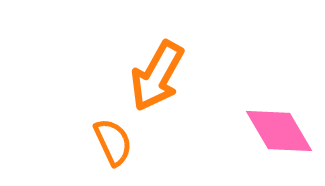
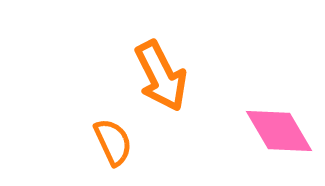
orange arrow: moved 4 px right; rotated 56 degrees counterclockwise
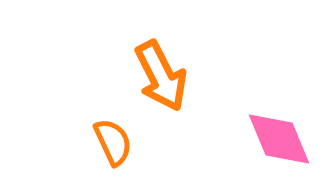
pink diamond: moved 8 px down; rotated 8 degrees clockwise
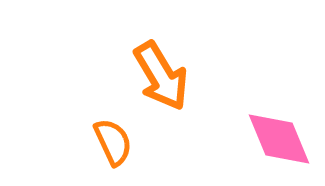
orange arrow: rotated 4 degrees counterclockwise
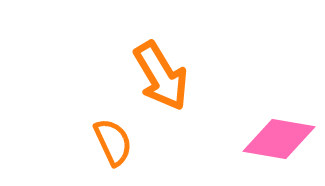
pink diamond: rotated 58 degrees counterclockwise
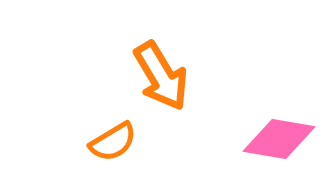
orange semicircle: rotated 84 degrees clockwise
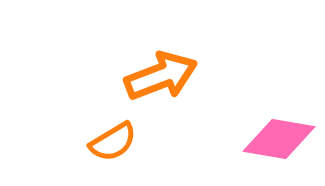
orange arrow: rotated 80 degrees counterclockwise
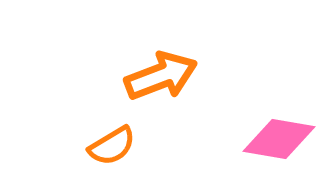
orange semicircle: moved 1 px left, 4 px down
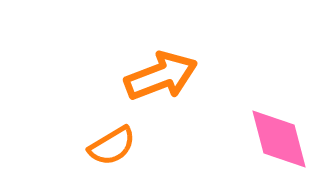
pink diamond: rotated 66 degrees clockwise
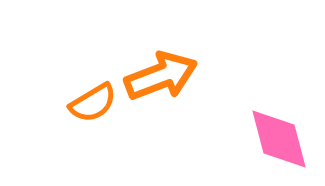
orange semicircle: moved 19 px left, 43 px up
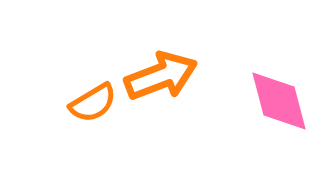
pink diamond: moved 38 px up
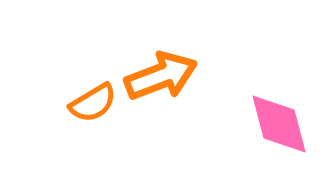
pink diamond: moved 23 px down
